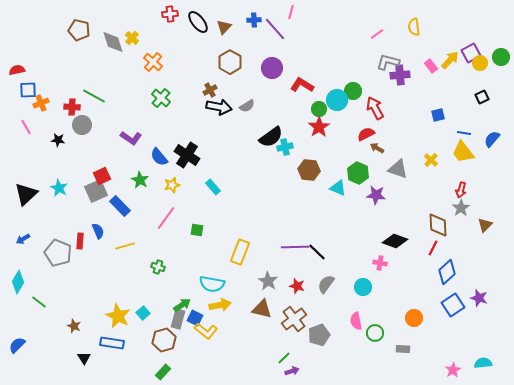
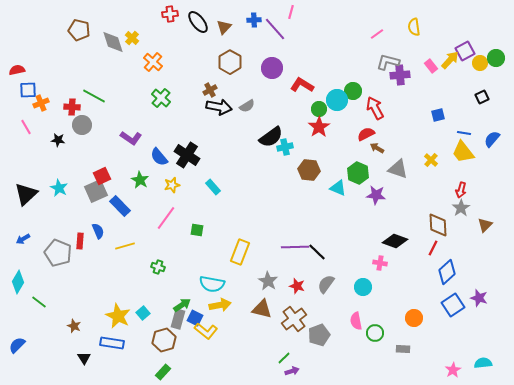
purple square at (471, 53): moved 6 px left, 2 px up
green circle at (501, 57): moved 5 px left, 1 px down
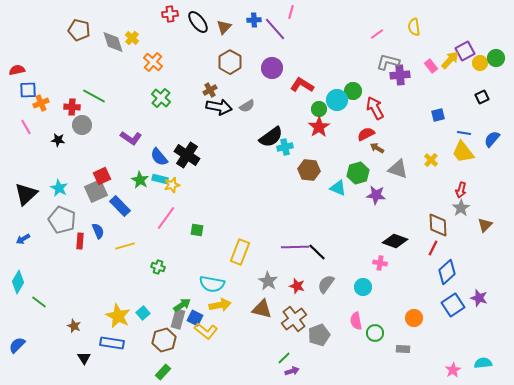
green hexagon at (358, 173): rotated 20 degrees clockwise
cyan rectangle at (213, 187): moved 53 px left, 8 px up; rotated 35 degrees counterclockwise
gray pentagon at (58, 253): moved 4 px right, 33 px up
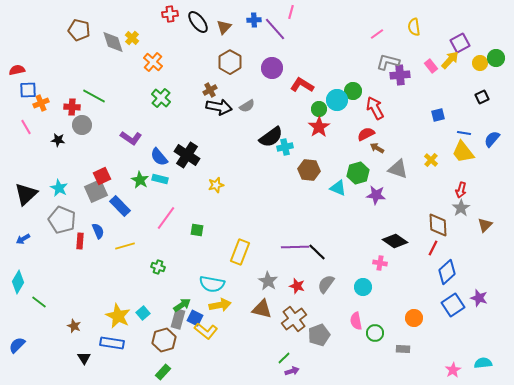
purple square at (465, 51): moved 5 px left, 8 px up
yellow star at (172, 185): moved 44 px right
black diamond at (395, 241): rotated 15 degrees clockwise
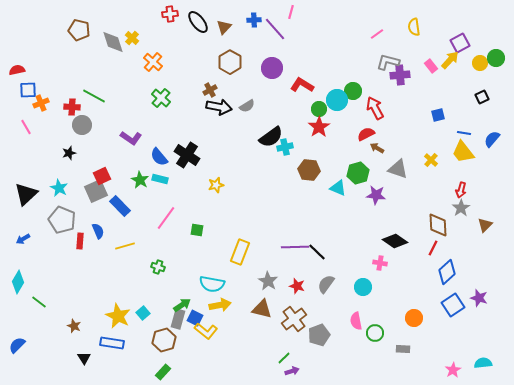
black star at (58, 140): moved 11 px right, 13 px down; rotated 24 degrees counterclockwise
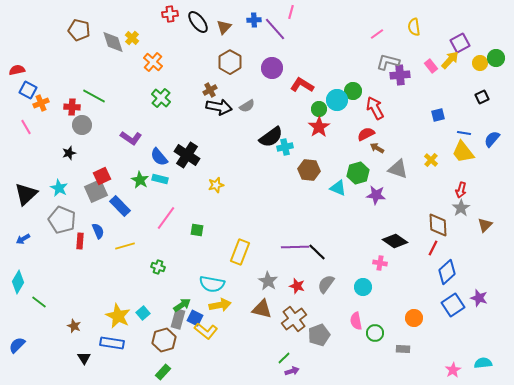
blue square at (28, 90): rotated 30 degrees clockwise
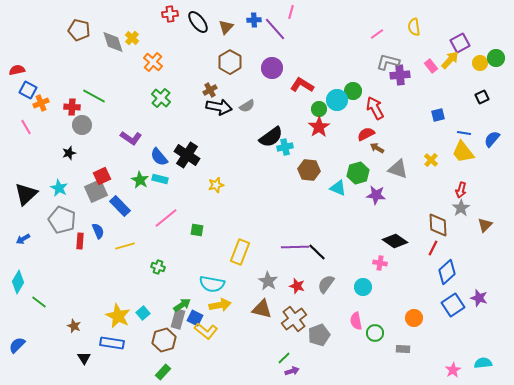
brown triangle at (224, 27): moved 2 px right
pink line at (166, 218): rotated 15 degrees clockwise
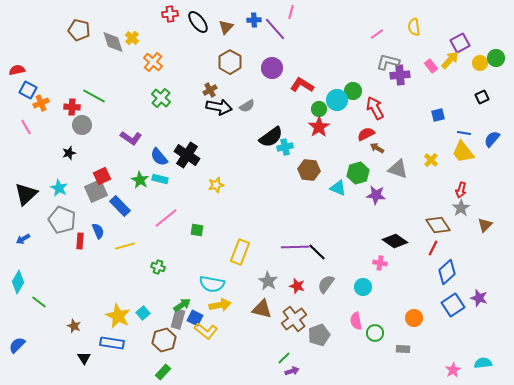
brown diamond at (438, 225): rotated 30 degrees counterclockwise
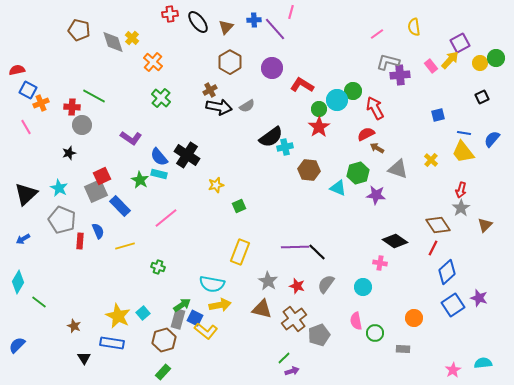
cyan rectangle at (160, 179): moved 1 px left, 5 px up
green square at (197, 230): moved 42 px right, 24 px up; rotated 32 degrees counterclockwise
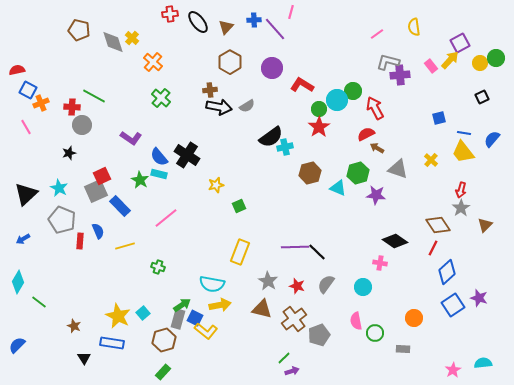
brown cross at (210, 90): rotated 24 degrees clockwise
blue square at (438, 115): moved 1 px right, 3 px down
brown hexagon at (309, 170): moved 1 px right, 3 px down; rotated 20 degrees counterclockwise
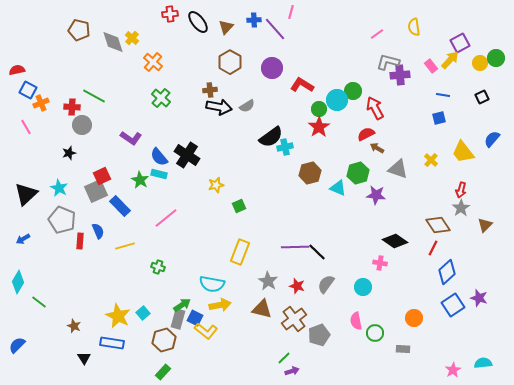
blue line at (464, 133): moved 21 px left, 38 px up
